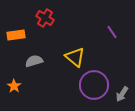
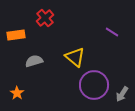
red cross: rotated 18 degrees clockwise
purple line: rotated 24 degrees counterclockwise
orange star: moved 3 px right, 7 px down
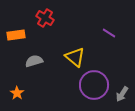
red cross: rotated 18 degrees counterclockwise
purple line: moved 3 px left, 1 px down
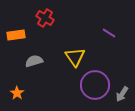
yellow triangle: rotated 15 degrees clockwise
purple circle: moved 1 px right
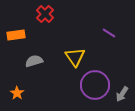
red cross: moved 4 px up; rotated 12 degrees clockwise
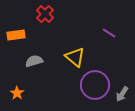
yellow triangle: rotated 15 degrees counterclockwise
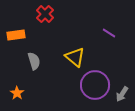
gray semicircle: rotated 90 degrees clockwise
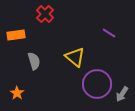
purple circle: moved 2 px right, 1 px up
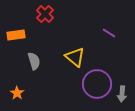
gray arrow: rotated 28 degrees counterclockwise
